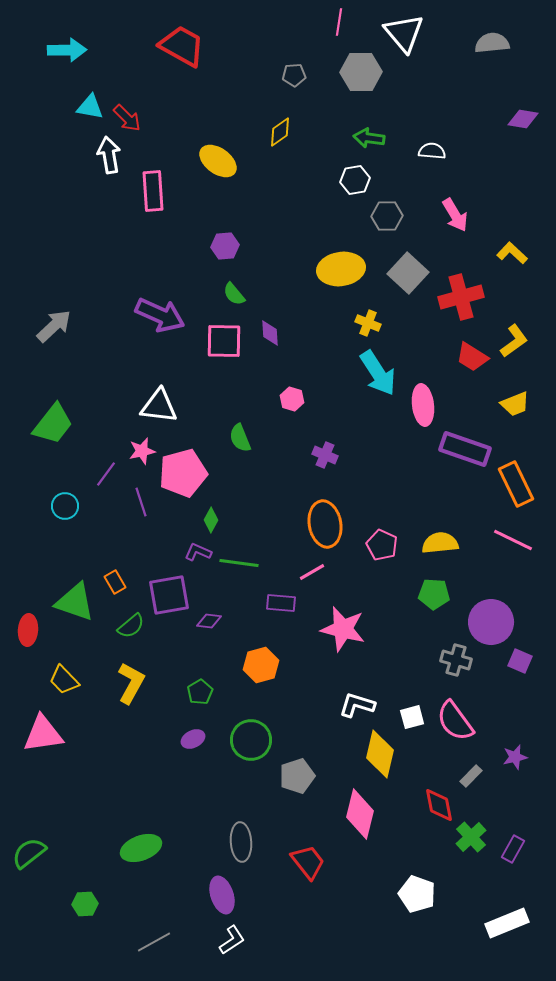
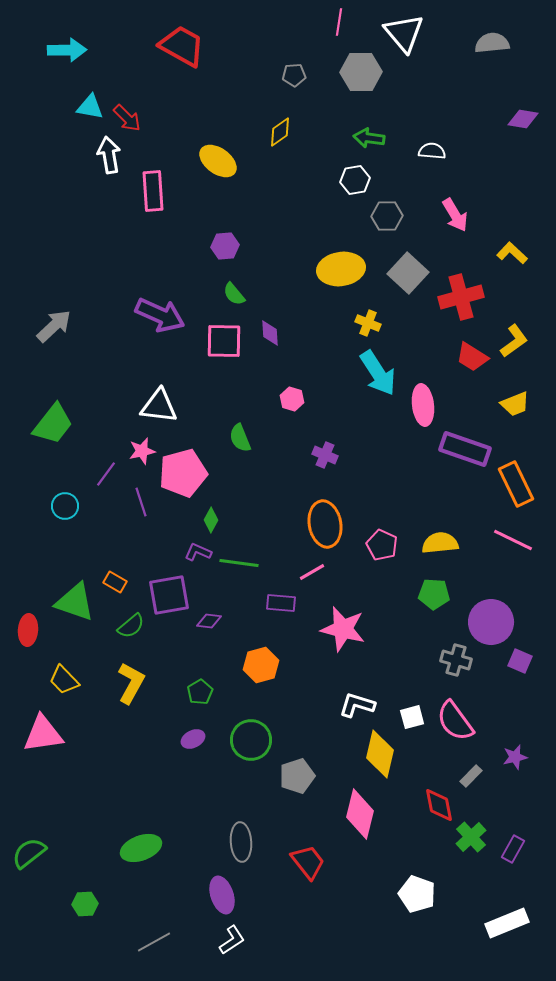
orange rectangle at (115, 582): rotated 30 degrees counterclockwise
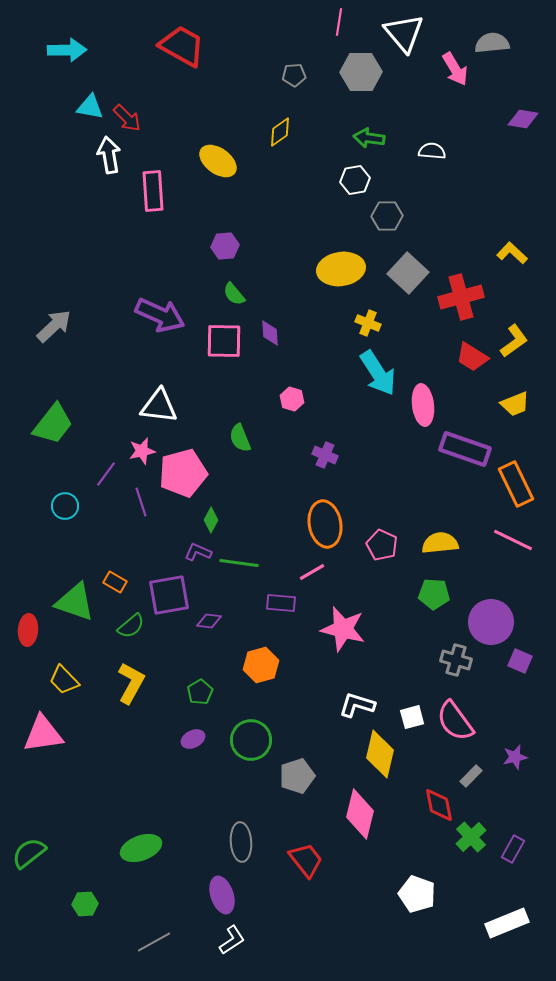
pink arrow at (455, 215): moved 146 px up
red trapezoid at (308, 862): moved 2 px left, 2 px up
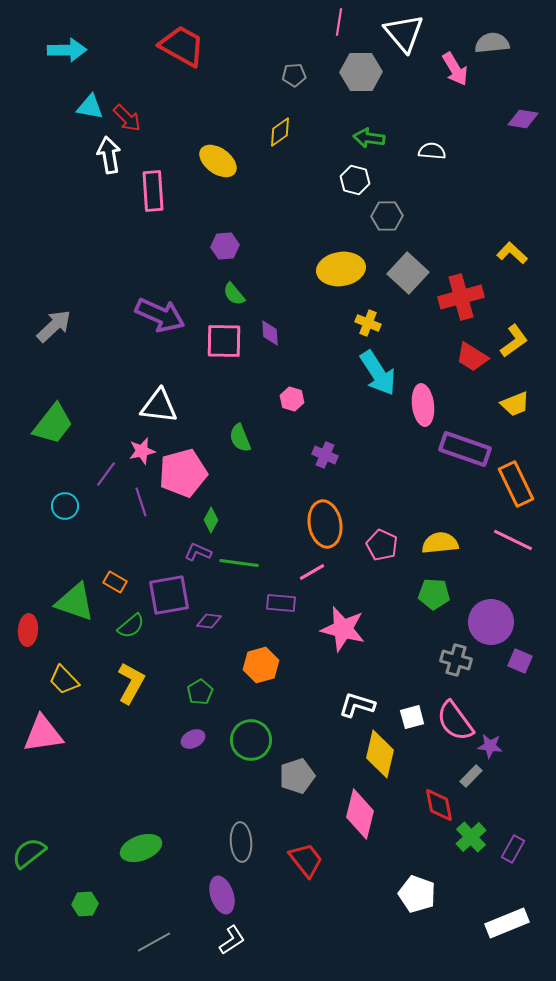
white hexagon at (355, 180): rotated 24 degrees clockwise
purple star at (515, 757): moved 25 px left, 11 px up; rotated 20 degrees clockwise
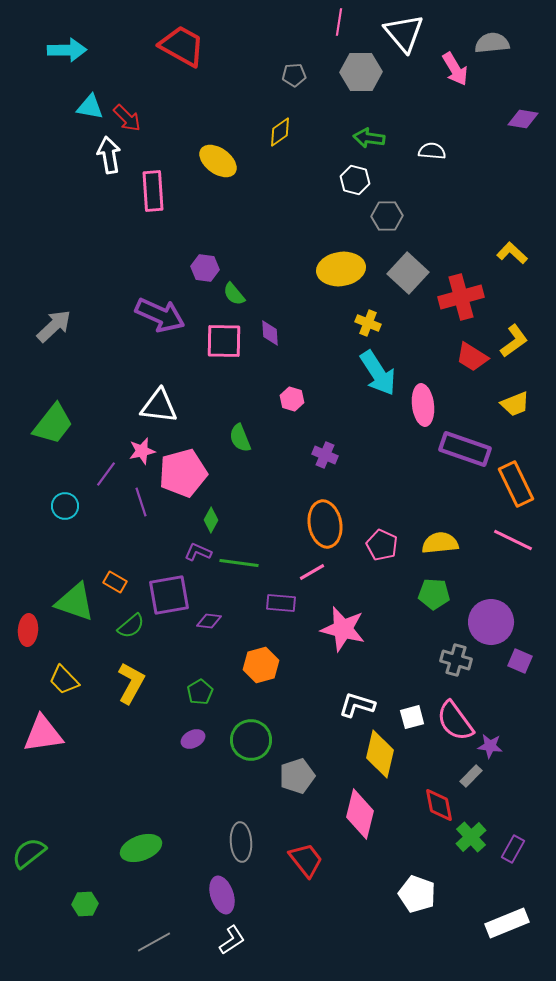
purple hexagon at (225, 246): moved 20 px left, 22 px down; rotated 12 degrees clockwise
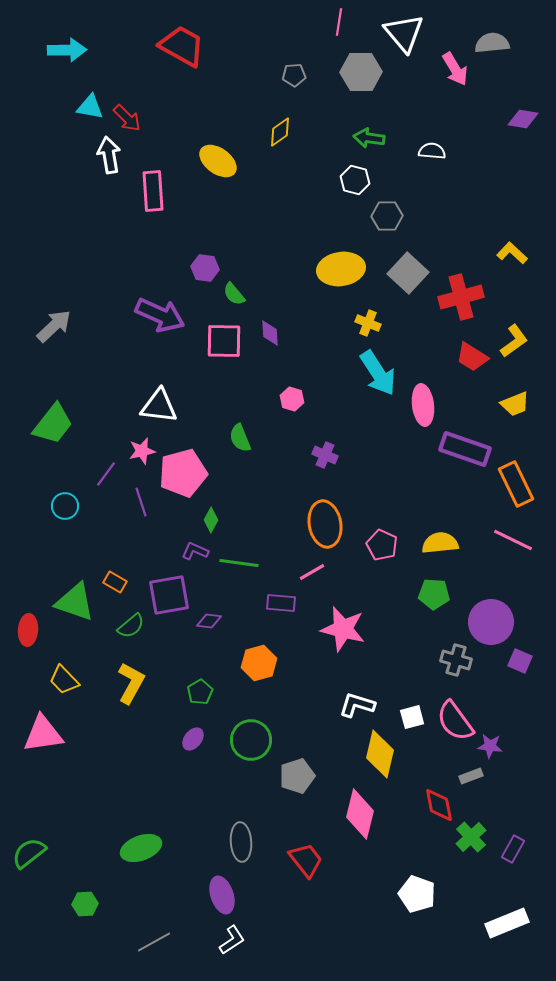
purple L-shape at (198, 552): moved 3 px left, 1 px up
orange hexagon at (261, 665): moved 2 px left, 2 px up
purple ellipse at (193, 739): rotated 25 degrees counterclockwise
gray rectangle at (471, 776): rotated 25 degrees clockwise
